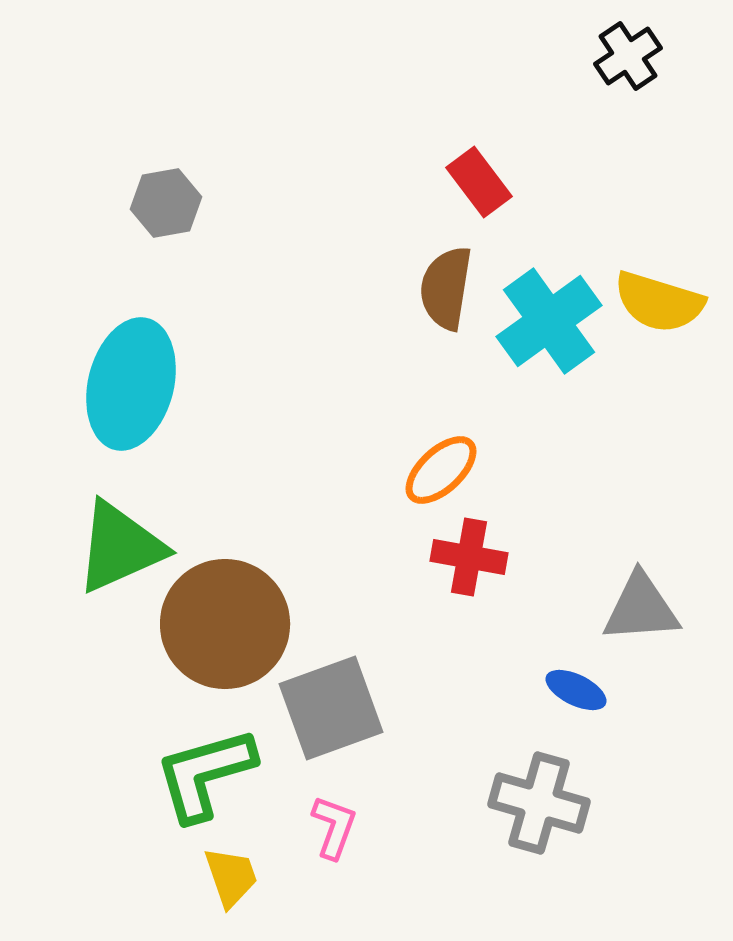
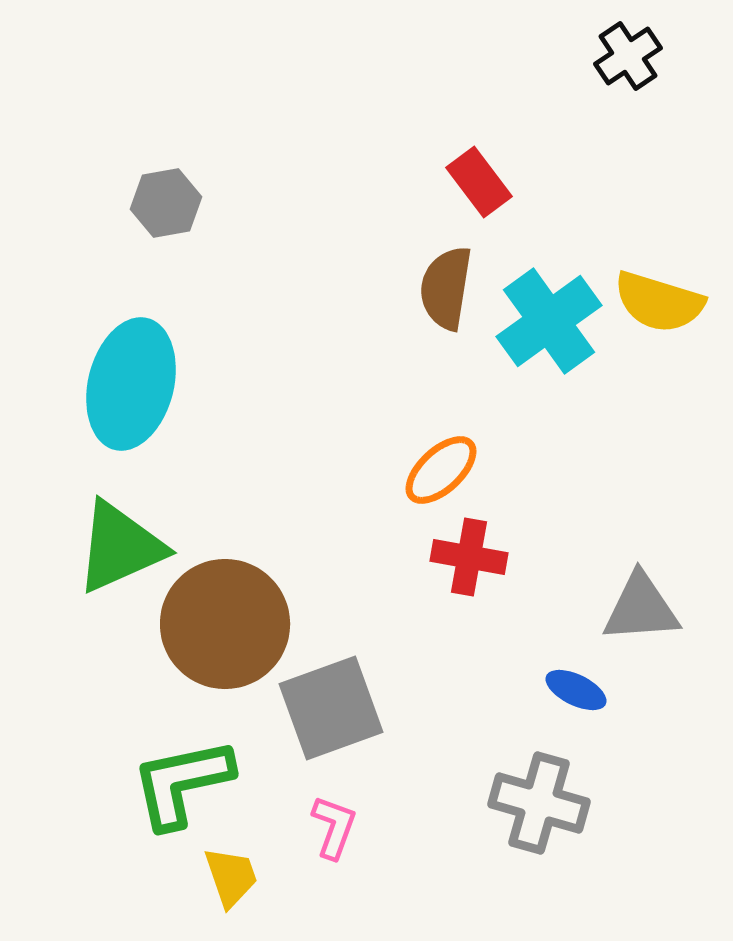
green L-shape: moved 23 px left, 9 px down; rotated 4 degrees clockwise
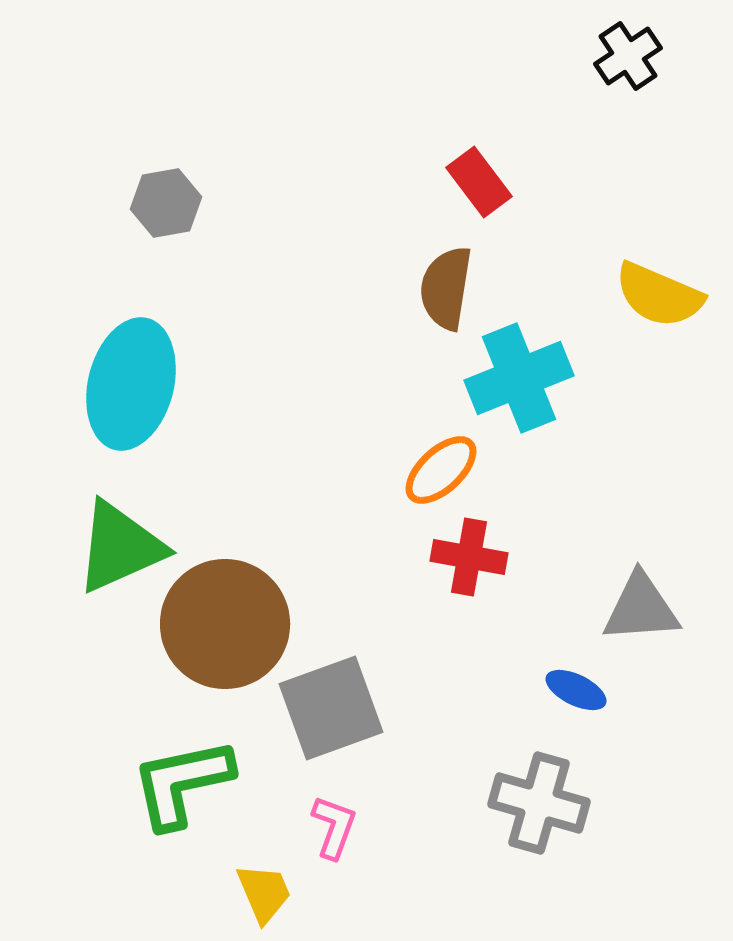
yellow semicircle: moved 7 px up; rotated 6 degrees clockwise
cyan cross: moved 30 px left, 57 px down; rotated 14 degrees clockwise
yellow trapezoid: moved 33 px right, 16 px down; rotated 4 degrees counterclockwise
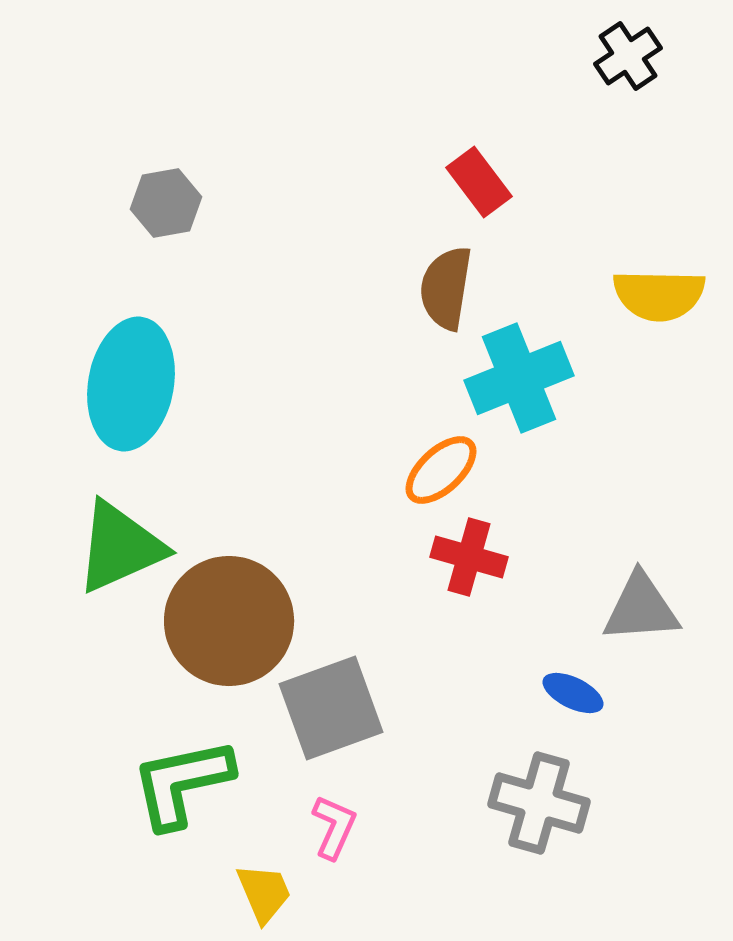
yellow semicircle: rotated 22 degrees counterclockwise
cyan ellipse: rotated 4 degrees counterclockwise
red cross: rotated 6 degrees clockwise
brown circle: moved 4 px right, 3 px up
blue ellipse: moved 3 px left, 3 px down
pink L-shape: rotated 4 degrees clockwise
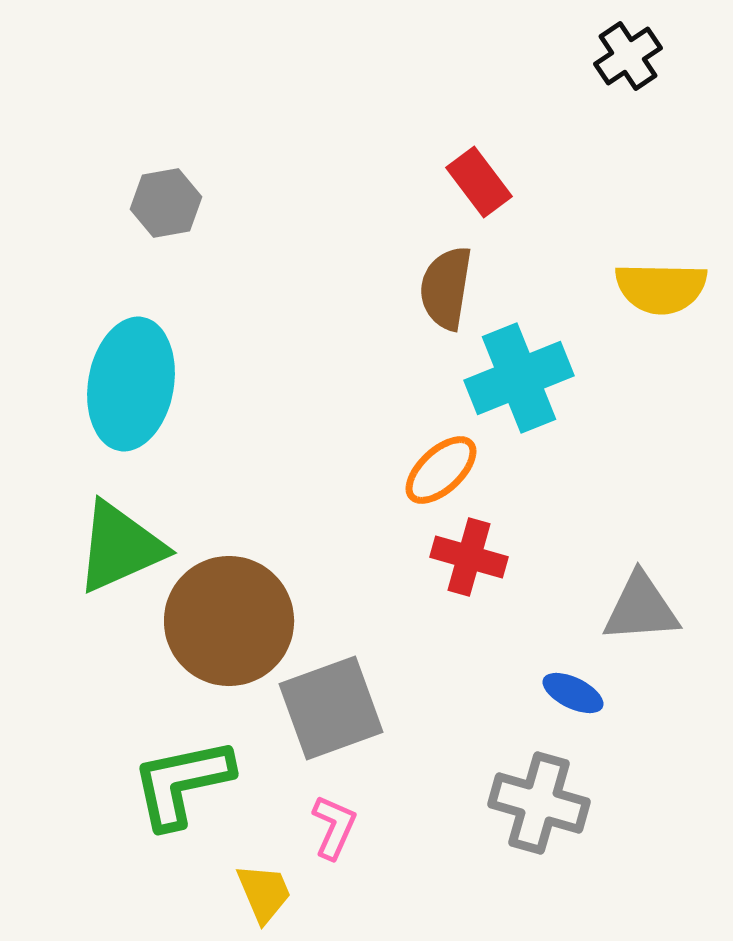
yellow semicircle: moved 2 px right, 7 px up
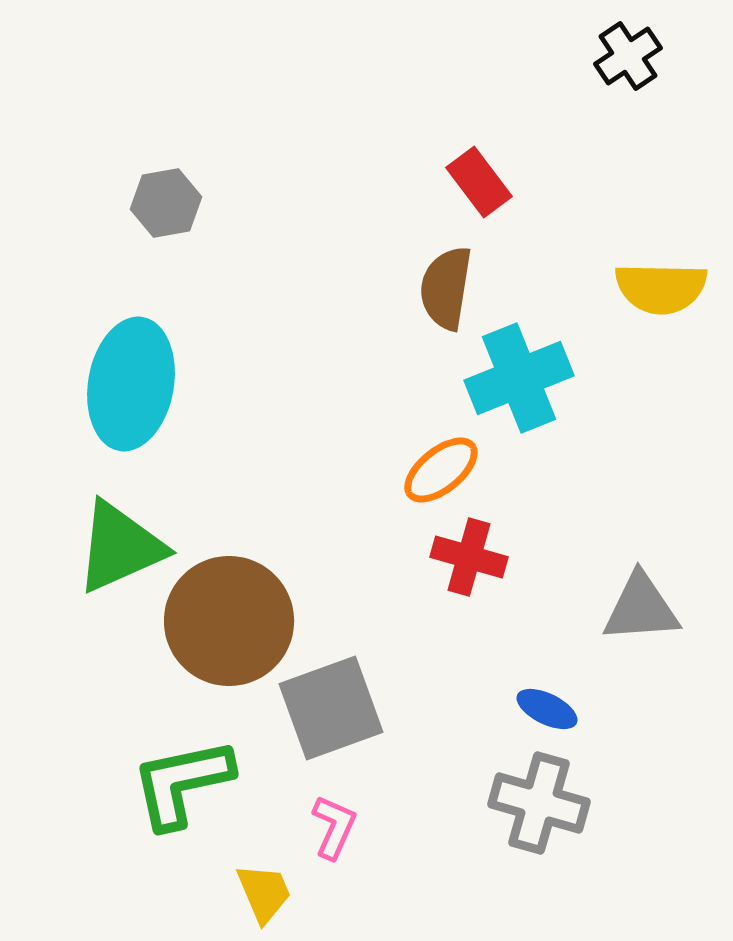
orange ellipse: rotated 4 degrees clockwise
blue ellipse: moved 26 px left, 16 px down
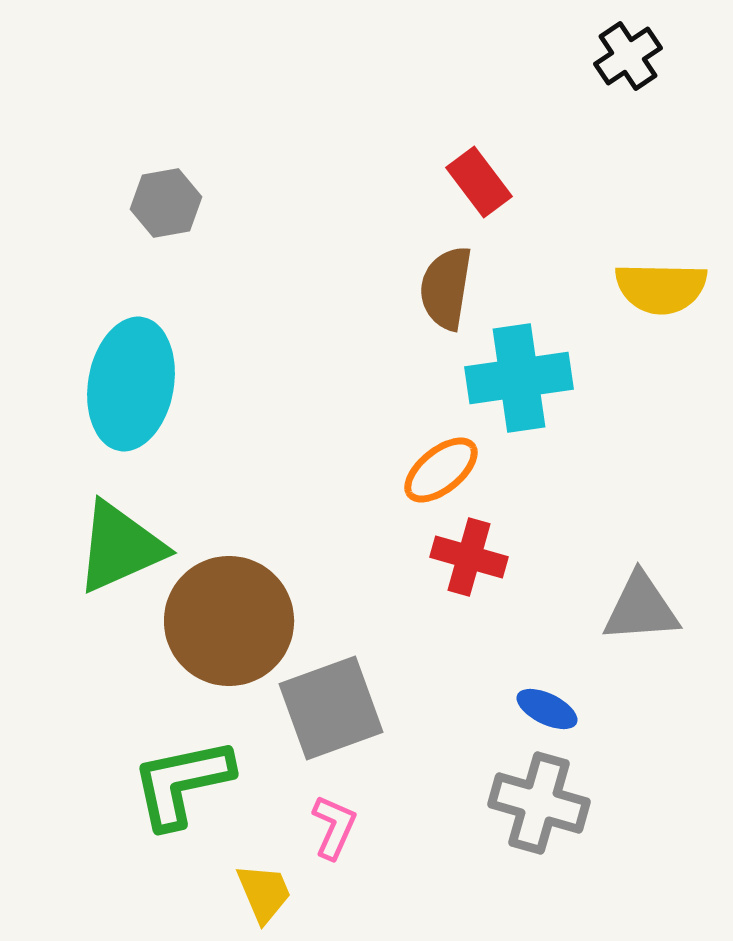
cyan cross: rotated 14 degrees clockwise
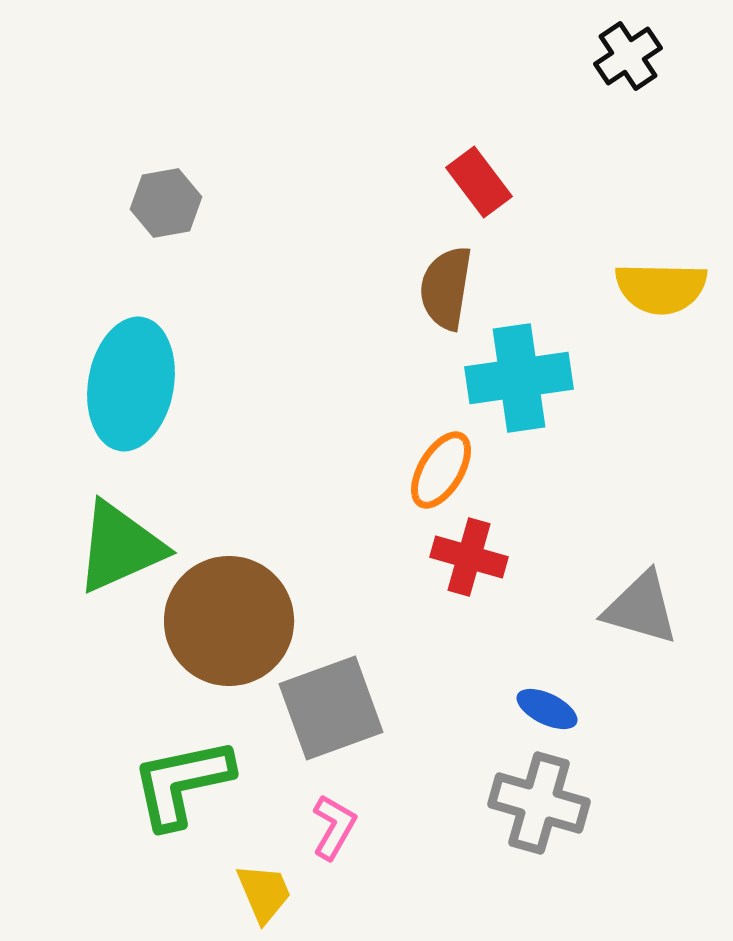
orange ellipse: rotated 20 degrees counterclockwise
gray triangle: rotated 20 degrees clockwise
pink L-shape: rotated 6 degrees clockwise
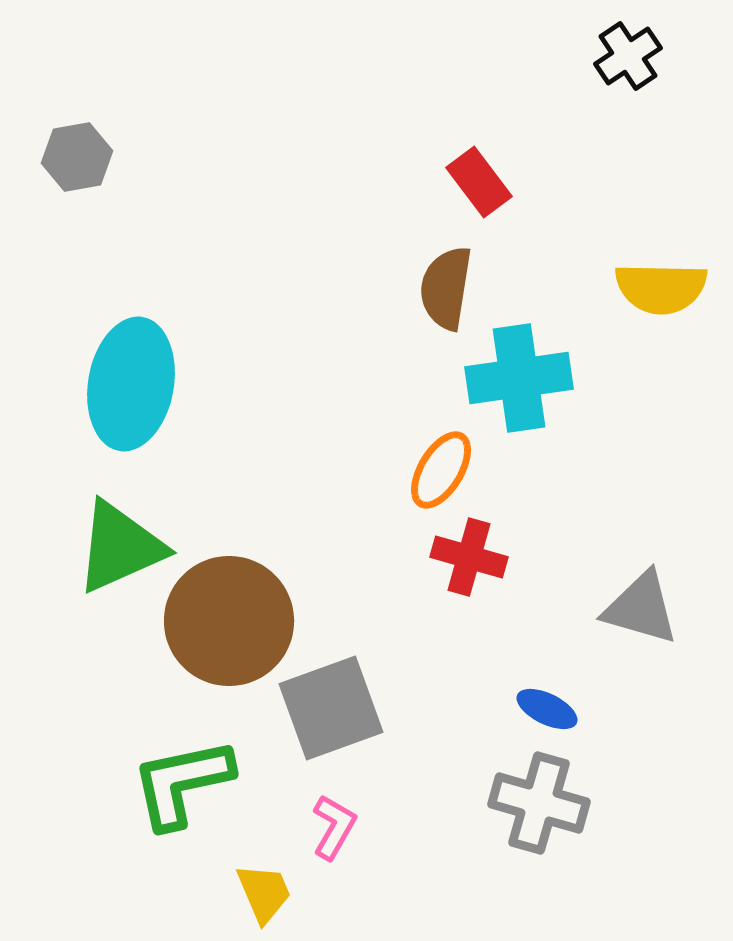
gray hexagon: moved 89 px left, 46 px up
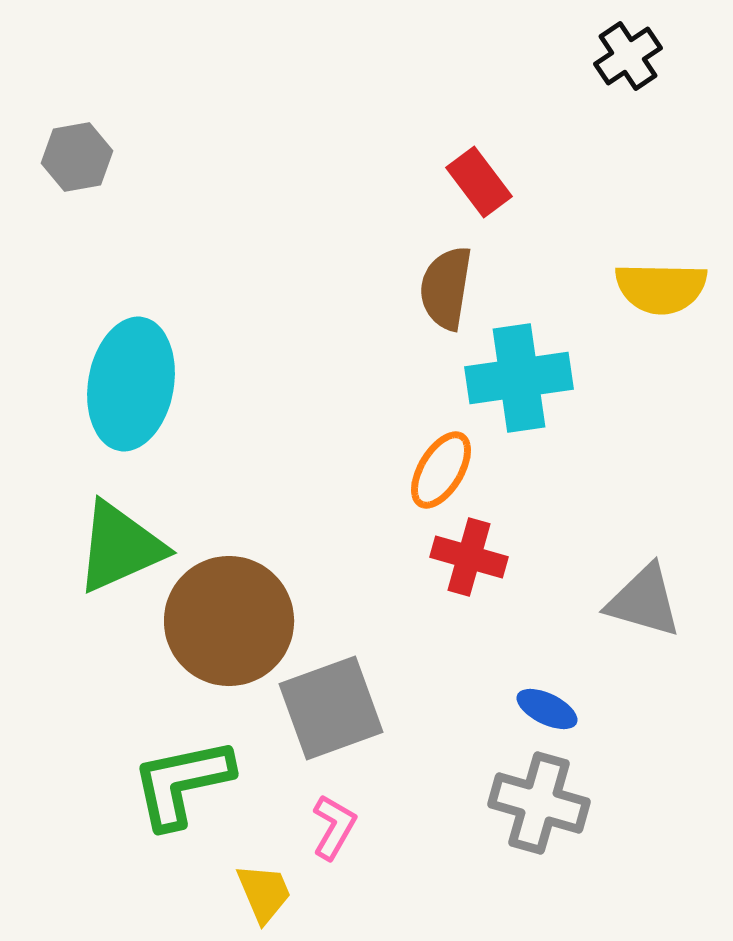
gray triangle: moved 3 px right, 7 px up
